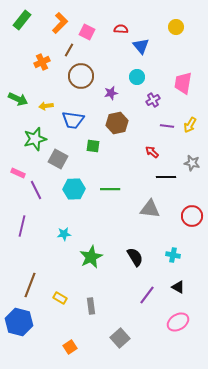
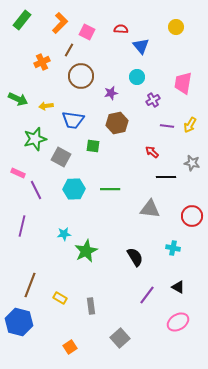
gray square at (58, 159): moved 3 px right, 2 px up
cyan cross at (173, 255): moved 7 px up
green star at (91, 257): moved 5 px left, 6 px up
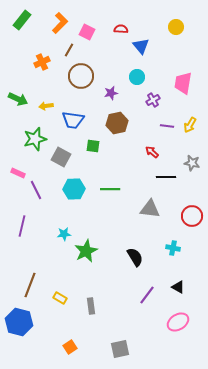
gray square at (120, 338): moved 11 px down; rotated 30 degrees clockwise
